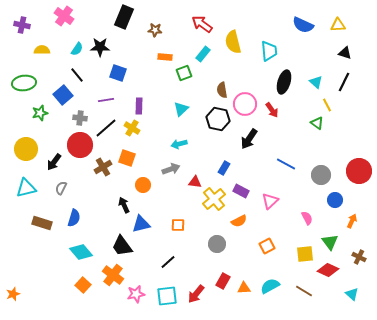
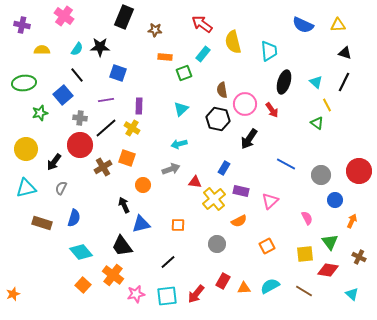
purple rectangle at (241, 191): rotated 14 degrees counterclockwise
red diamond at (328, 270): rotated 15 degrees counterclockwise
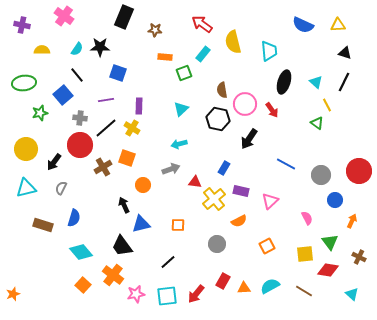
brown rectangle at (42, 223): moved 1 px right, 2 px down
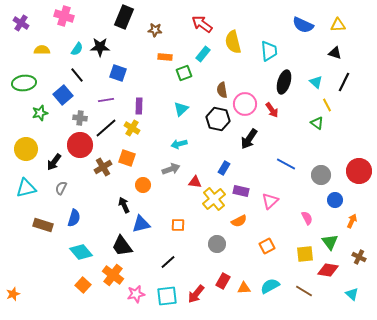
pink cross at (64, 16): rotated 18 degrees counterclockwise
purple cross at (22, 25): moved 1 px left, 2 px up; rotated 21 degrees clockwise
black triangle at (345, 53): moved 10 px left
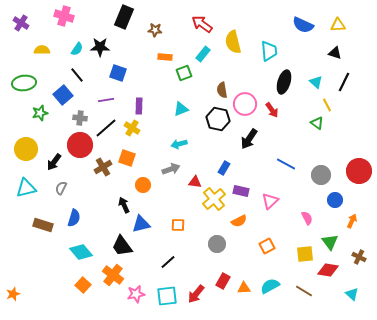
cyan triangle at (181, 109): rotated 21 degrees clockwise
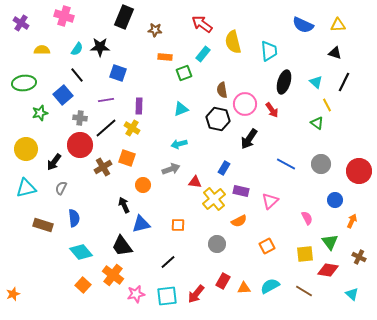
gray circle at (321, 175): moved 11 px up
blue semicircle at (74, 218): rotated 24 degrees counterclockwise
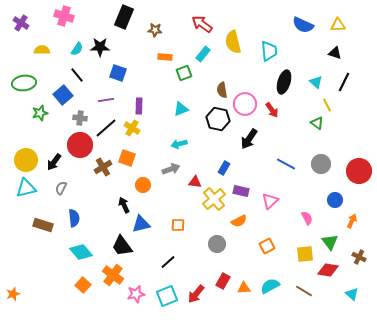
yellow circle at (26, 149): moved 11 px down
cyan square at (167, 296): rotated 15 degrees counterclockwise
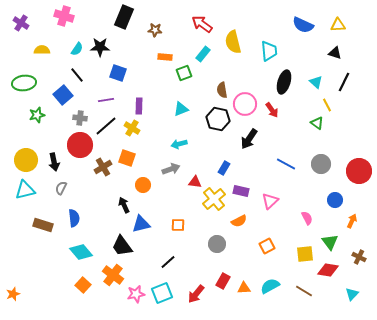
green star at (40, 113): moved 3 px left, 2 px down
black line at (106, 128): moved 2 px up
black arrow at (54, 162): rotated 48 degrees counterclockwise
cyan triangle at (26, 188): moved 1 px left, 2 px down
cyan triangle at (352, 294): rotated 32 degrees clockwise
cyan square at (167, 296): moved 5 px left, 3 px up
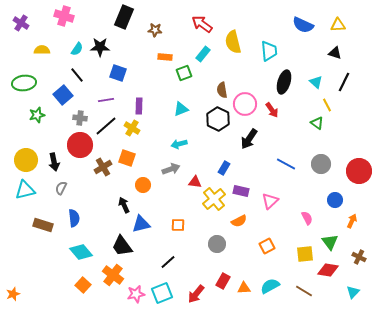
black hexagon at (218, 119): rotated 15 degrees clockwise
cyan triangle at (352, 294): moved 1 px right, 2 px up
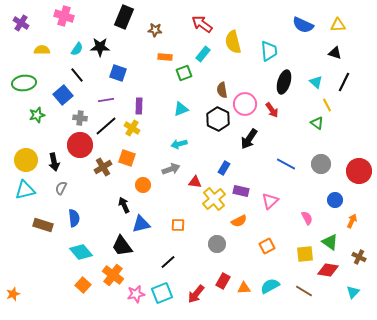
green triangle at (330, 242): rotated 18 degrees counterclockwise
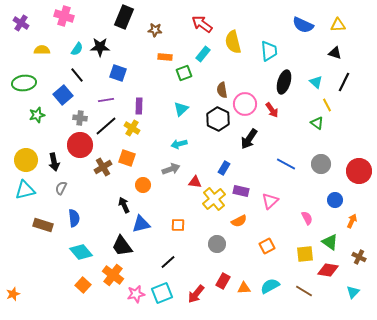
cyan triangle at (181, 109): rotated 21 degrees counterclockwise
